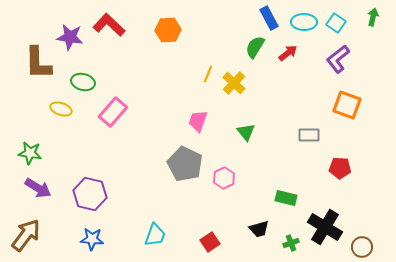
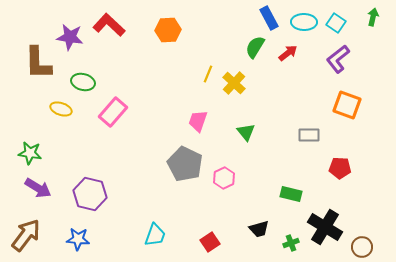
green rectangle: moved 5 px right, 4 px up
blue star: moved 14 px left
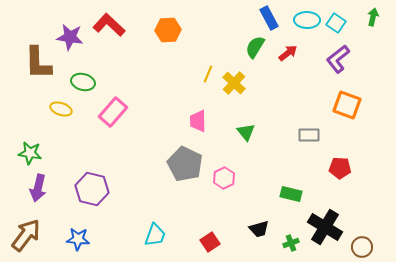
cyan ellipse: moved 3 px right, 2 px up
pink trapezoid: rotated 20 degrees counterclockwise
purple arrow: rotated 72 degrees clockwise
purple hexagon: moved 2 px right, 5 px up
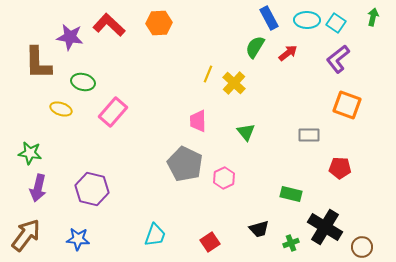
orange hexagon: moved 9 px left, 7 px up
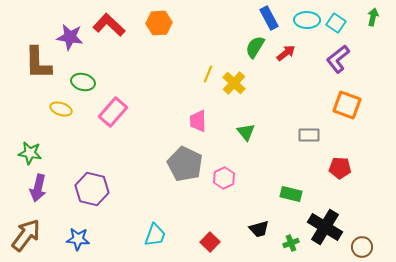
red arrow: moved 2 px left
red square: rotated 12 degrees counterclockwise
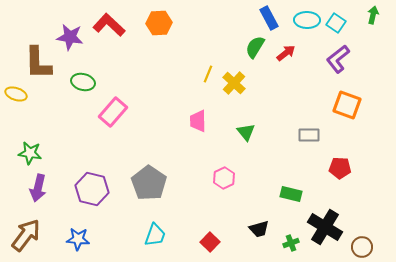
green arrow: moved 2 px up
yellow ellipse: moved 45 px left, 15 px up
gray pentagon: moved 36 px left, 19 px down; rotated 8 degrees clockwise
